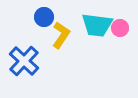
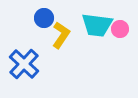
blue circle: moved 1 px down
pink circle: moved 1 px down
blue cross: moved 3 px down
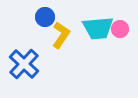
blue circle: moved 1 px right, 1 px up
cyan trapezoid: moved 1 px right, 3 px down; rotated 12 degrees counterclockwise
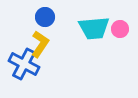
cyan trapezoid: moved 4 px left
yellow L-shape: moved 21 px left, 9 px down
blue cross: rotated 16 degrees counterclockwise
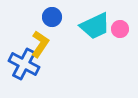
blue circle: moved 7 px right
cyan trapezoid: moved 1 px right, 2 px up; rotated 20 degrees counterclockwise
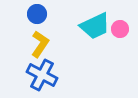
blue circle: moved 15 px left, 3 px up
blue cross: moved 18 px right, 11 px down
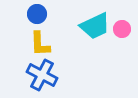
pink circle: moved 2 px right
yellow L-shape: rotated 144 degrees clockwise
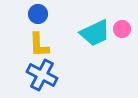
blue circle: moved 1 px right
cyan trapezoid: moved 7 px down
yellow L-shape: moved 1 px left, 1 px down
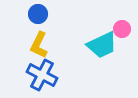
cyan trapezoid: moved 7 px right, 12 px down
yellow L-shape: rotated 28 degrees clockwise
